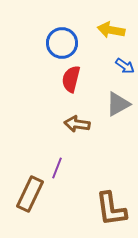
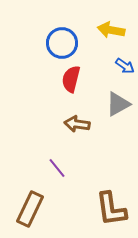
purple line: rotated 60 degrees counterclockwise
brown rectangle: moved 15 px down
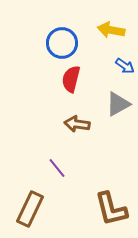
brown L-shape: rotated 6 degrees counterclockwise
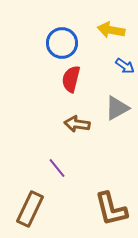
gray triangle: moved 1 px left, 4 px down
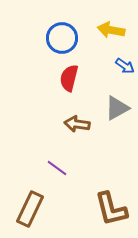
blue circle: moved 5 px up
red semicircle: moved 2 px left, 1 px up
purple line: rotated 15 degrees counterclockwise
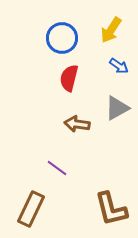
yellow arrow: rotated 68 degrees counterclockwise
blue arrow: moved 6 px left
brown rectangle: moved 1 px right
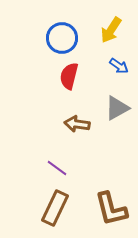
red semicircle: moved 2 px up
brown rectangle: moved 24 px right, 1 px up
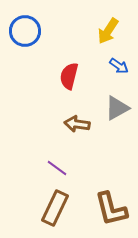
yellow arrow: moved 3 px left, 1 px down
blue circle: moved 37 px left, 7 px up
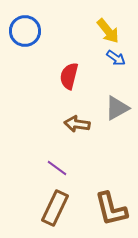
yellow arrow: rotated 72 degrees counterclockwise
blue arrow: moved 3 px left, 8 px up
